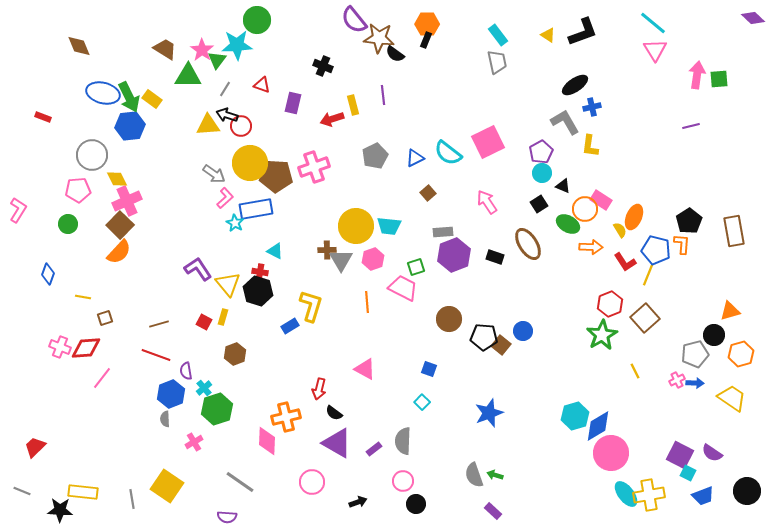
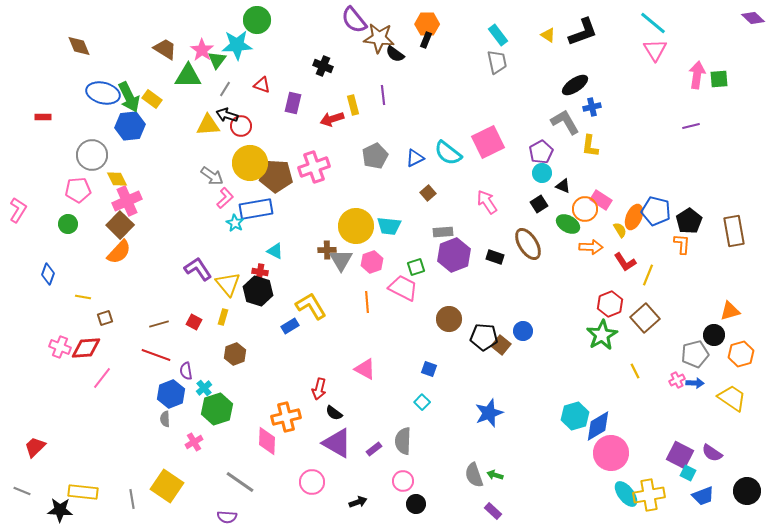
red rectangle at (43, 117): rotated 21 degrees counterclockwise
gray arrow at (214, 174): moved 2 px left, 2 px down
blue pentagon at (656, 250): moved 39 px up
pink hexagon at (373, 259): moved 1 px left, 3 px down
yellow L-shape at (311, 306): rotated 48 degrees counterclockwise
red square at (204, 322): moved 10 px left
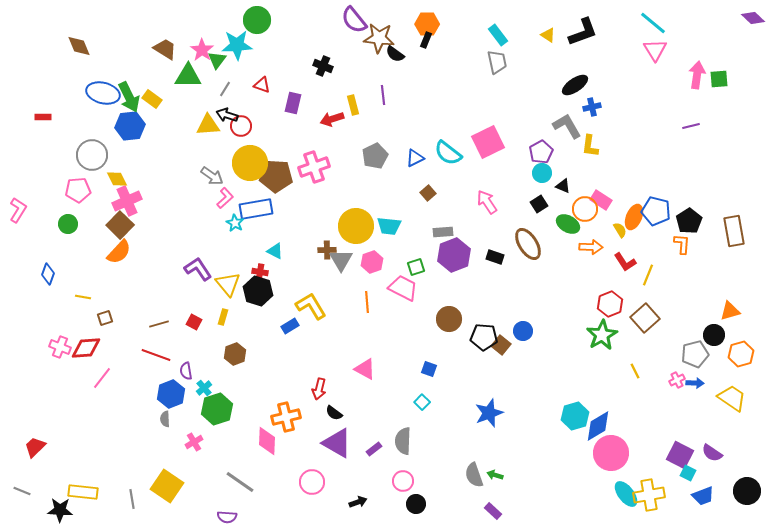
gray L-shape at (565, 122): moved 2 px right, 4 px down
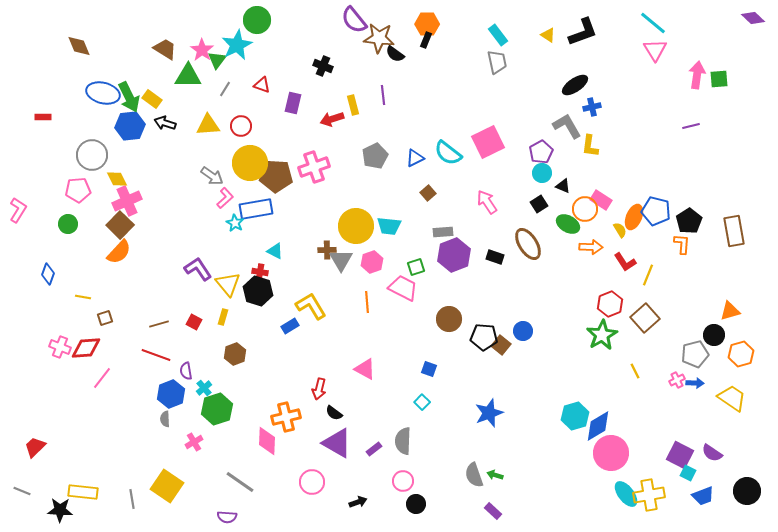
cyan star at (237, 45): rotated 24 degrees counterclockwise
black arrow at (227, 115): moved 62 px left, 8 px down
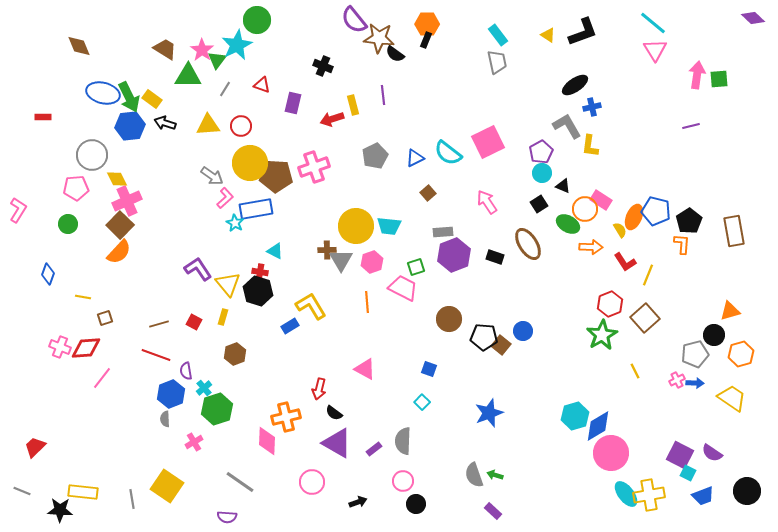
pink pentagon at (78, 190): moved 2 px left, 2 px up
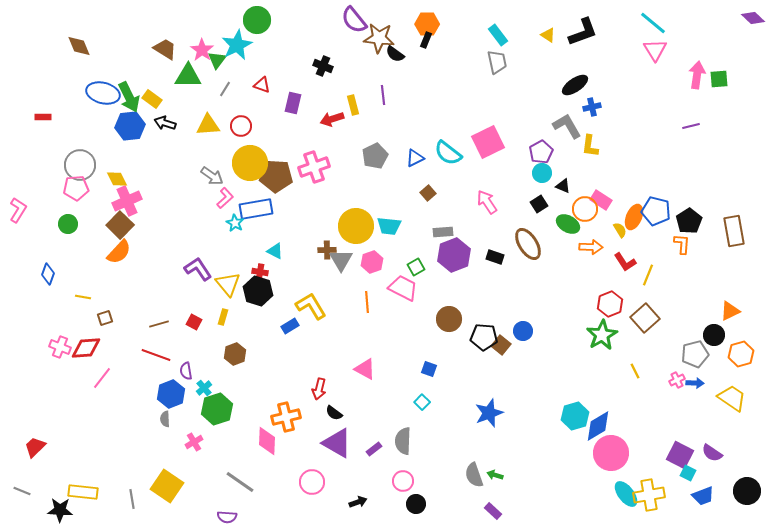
gray circle at (92, 155): moved 12 px left, 10 px down
green square at (416, 267): rotated 12 degrees counterclockwise
orange triangle at (730, 311): rotated 10 degrees counterclockwise
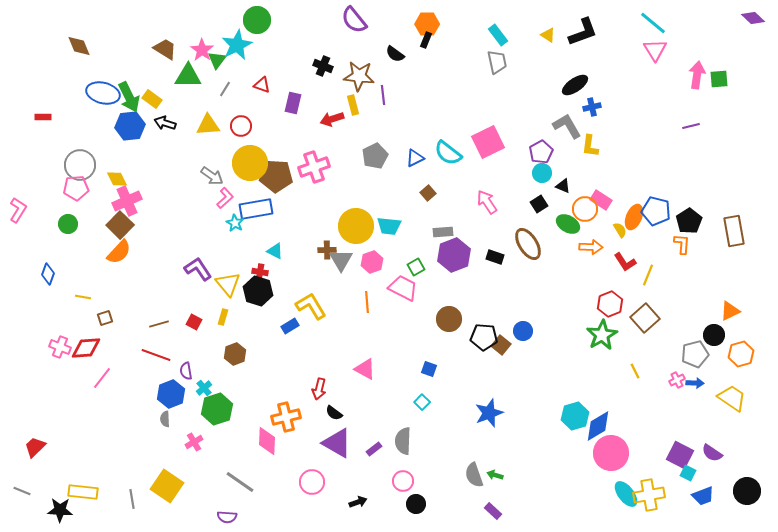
brown star at (379, 38): moved 20 px left, 38 px down
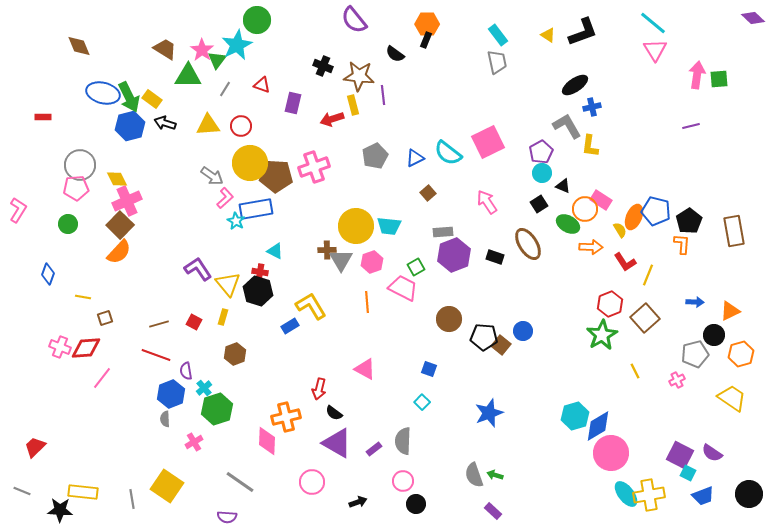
blue hexagon at (130, 126): rotated 8 degrees counterclockwise
cyan star at (235, 223): moved 1 px right, 2 px up
blue arrow at (695, 383): moved 81 px up
black circle at (747, 491): moved 2 px right, 3 px down
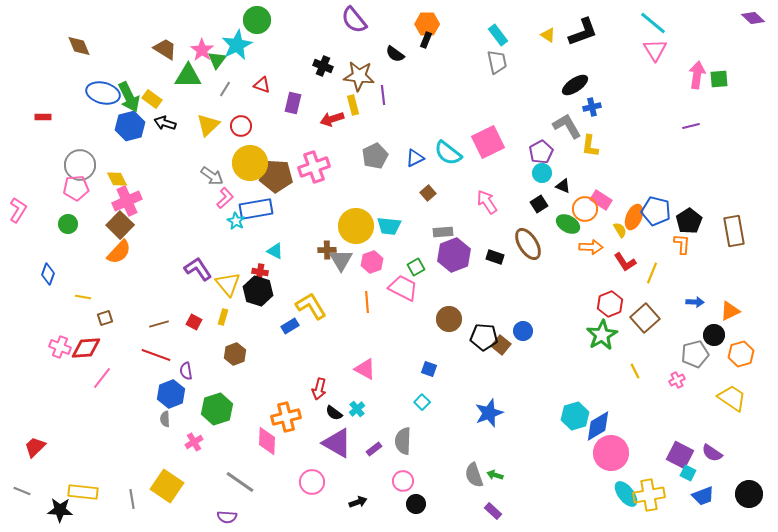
yellow triangle at (208, 125): rotated 40 degrees counterclockwise
yellow line at (648, 275): moved 4 px right, 2 px up
cyan cross at (204, 388): moved 153 px right, 21 px down
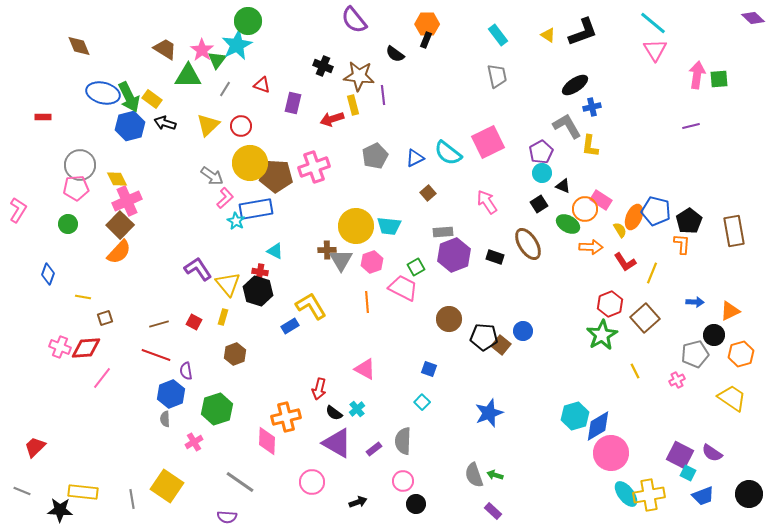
green circle at (257, 20): moved 9 px left, 1 px down
gray trapezoid at (497, 62): moved 14 px down
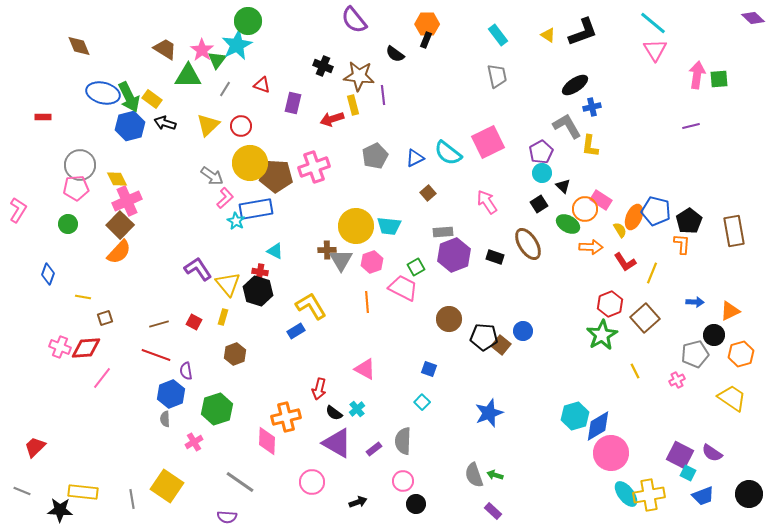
black triangle at (563, 186): rotated 21 degrees clockwise
blue rectangle at (290, 326): moved 6 px right, 5 px down
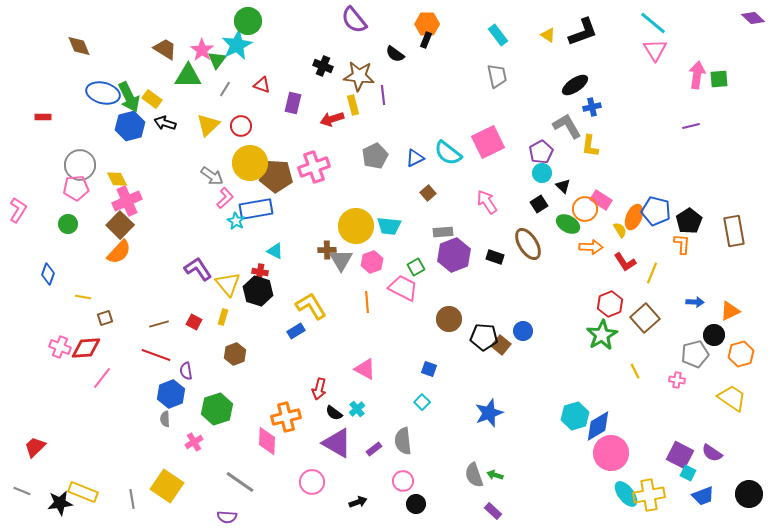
pink cross at (677, 380): rotated 35 degrees clockwise
gray semicircle at (403, 441): rotated 8 degrees counterclockwise
yellow rectangle at (83, 492): rotated 16 degrees clockwise
black star at (60, 510): moved 7 px up; rotated 10 degrees counterclockwise
